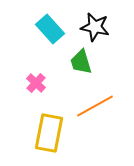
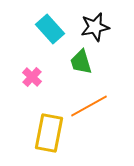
black star: rotated 24 degrees counterclockwise
pink cross: moved 4 px left, 6 px up
orange line: moved 6 px left
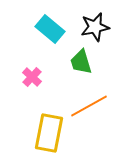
cyan rectangle: rotated 8 degrees counterclockwise
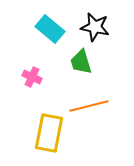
black star: rotated 24 degrees clockwise
pink cross: rotated 18 degrees counterclockwise
orange line: rotated 15 degrees clockwise
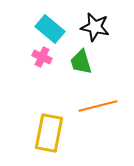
pink cross: moved 10 px right, 20 px up
orange line: moved 9 px right
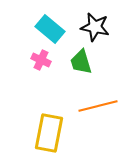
pink cross: moved 1 px left, 3 px down
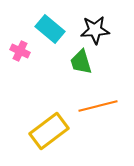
black star: moved 3 px down; rotated 16 degrees counterclockwise
pink cross: moved 21 px left, 9 px up
yellow rectangle: moved 2 px up; rotated 42 degrees clockwise
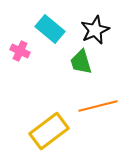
black star: rotated 20 degrees counterclockwise
